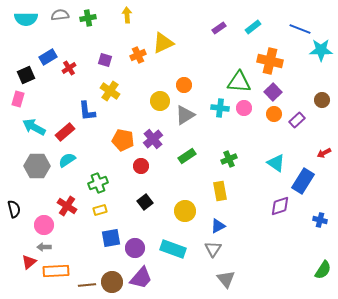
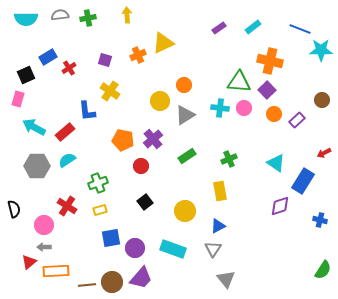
purple square at (273, 92): moved 6 px left, 2 px up
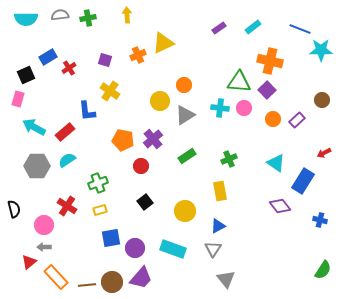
orange circle at (274, 114): moved 1 px left, 5 px down
purple diamond at (280, 206): rotated 70 degrees clockwise
orange rectangle at (56, 271): moved 6 px down; rotated 50 degrees clockwise
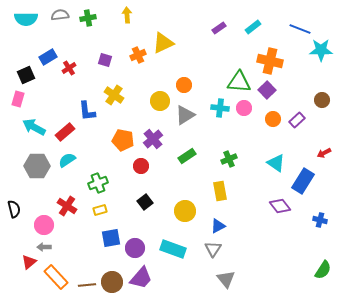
yellow cross at (110, 91): moved 4 px right, 4 px down
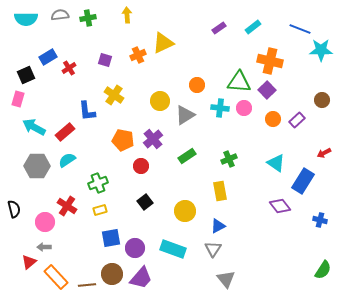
orange circle at (184, 85): moved 13 px right
pink circle at (44, 225): moved 1 px right, 3 px up
brown circle at (112, 282): moved 8 px up
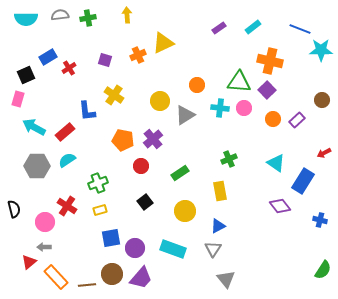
green rectangle at (187, 156): moved 7 px left, 17 px down
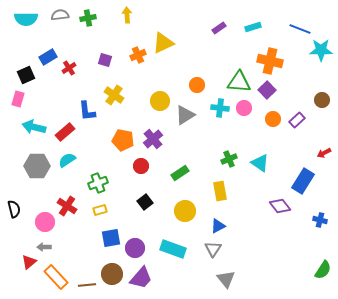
cyan rectangle at (253, 27): rotated 21 degrees clockwise
cyan arrow at (34, 127): rotated 15 degrees counterclockwise
cyan triangle at (276, 163): moved 16 px left
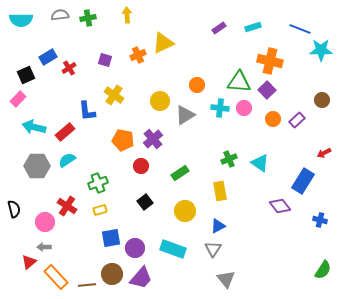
cyan semicircle at (26, 19): moved 5 px left, 1 px down
pink rectangle at (18, 99): rotated 28 degrees clockwise
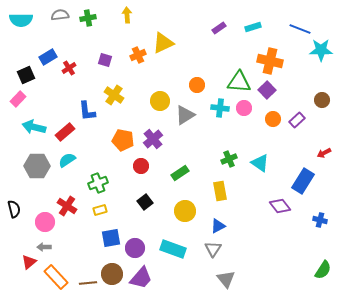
brown line at (87, 285): moved 1 px right, 2 px up
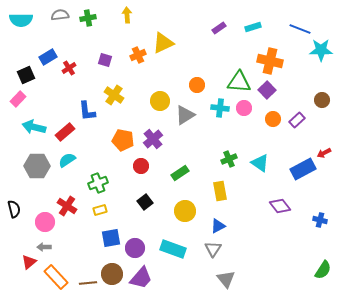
blue rectangle at (303, 181): moved 12 px up; rotated 30 degrees clockwise
